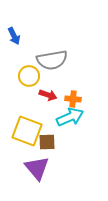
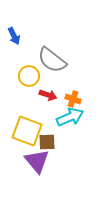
gray semicircle: rotated 48 degrees clockwise
orange cross: rotated 14 degrees clockwise
purple triangle: moved 7 px up
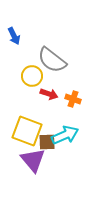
yellow circle: moved 3 px right
red arrow: moved 1 px right, 1 px up
cyan arrow: moved 5 px left, 18 px down
purple triangle: moved 4 px left, 1 px up
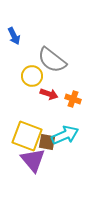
yellow square: moved 5 px down
brown square: rotated 12 degrees clockwise
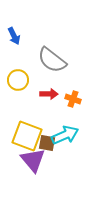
yellow circle: moved 14 px left, 4 px down
red arrow: rotated 18 degrees counterclockwise
brown square: moved 1 px down
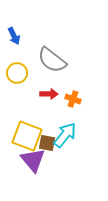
yellow circle: moved 1 px left, 7 px up
cyan arrow: rotated 28 degrees counterclockwise
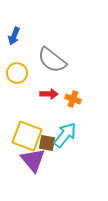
blue arrow: rotated 48 degrees clockwise
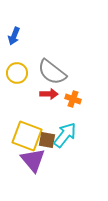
gray semicircle: moved 12 px down
brown square: moved 3 px up
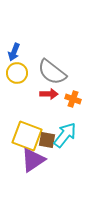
blue arrow: moved 16 px down
purple triangle: rotated 36 degrees clockwise
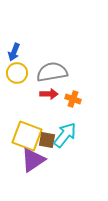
gray semicircle: rotated 132 degrees clockwise
